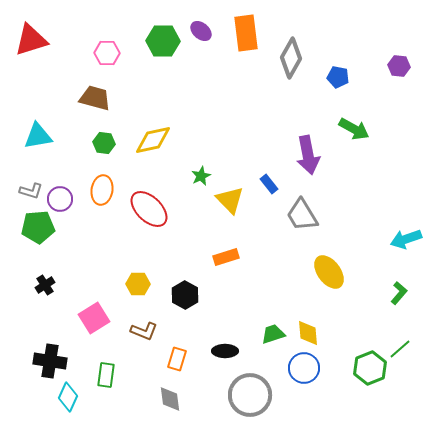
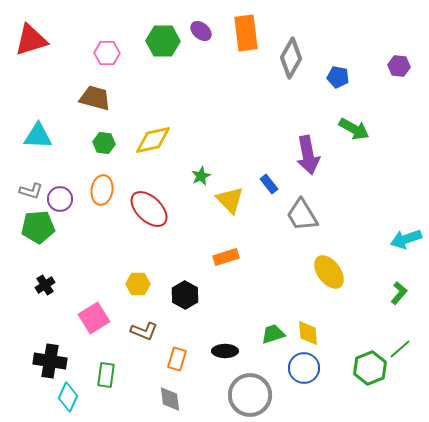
cyan triangle at (38, 136): rotated 12 degrees clockwise
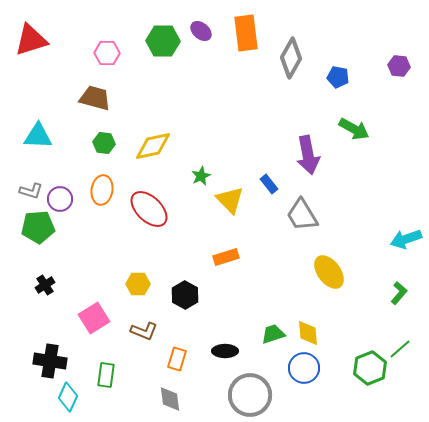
yellow diamond at (153, 140): moved 6 px down
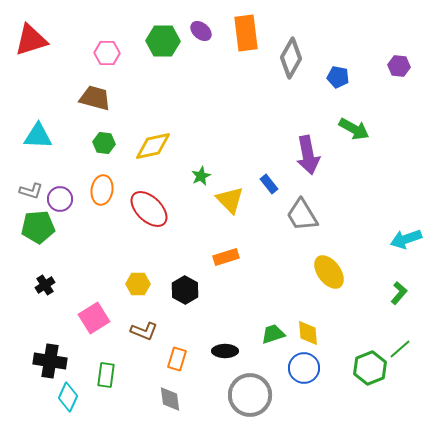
black hexagon at (185, 295): moved 5 px up
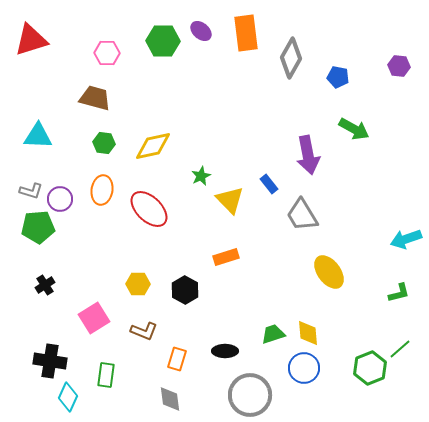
green L-shape at (399, 293): rotated 35 degrees clockwise
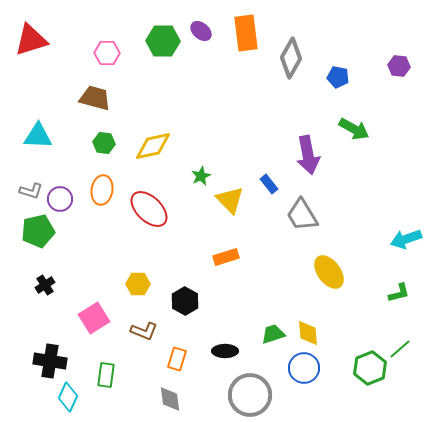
green pentagon at (38, 227): moved 4 px down; rotated 8 degrees counterclockwise
black hexagon at (185, 290): moved 11 px down
